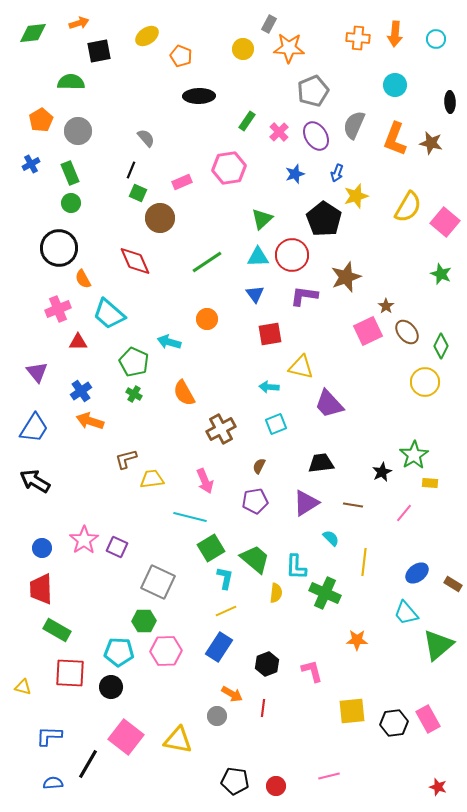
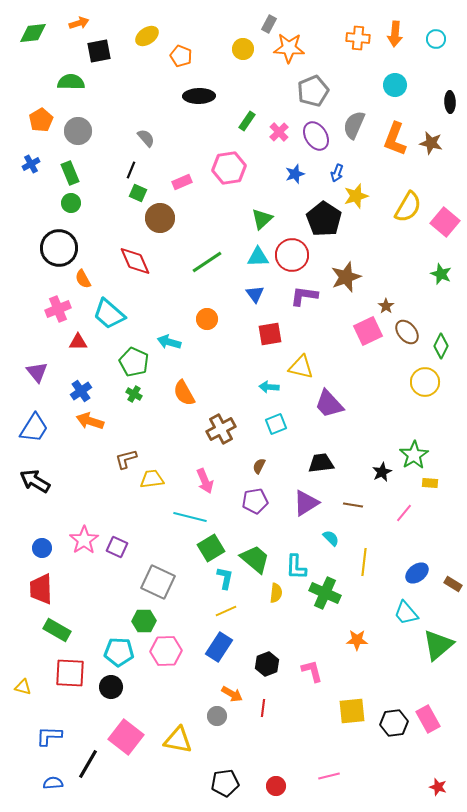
black pentagon at (235, 781): moved 10 px left, 2 px down; rotated 16 degrees counterclockwise
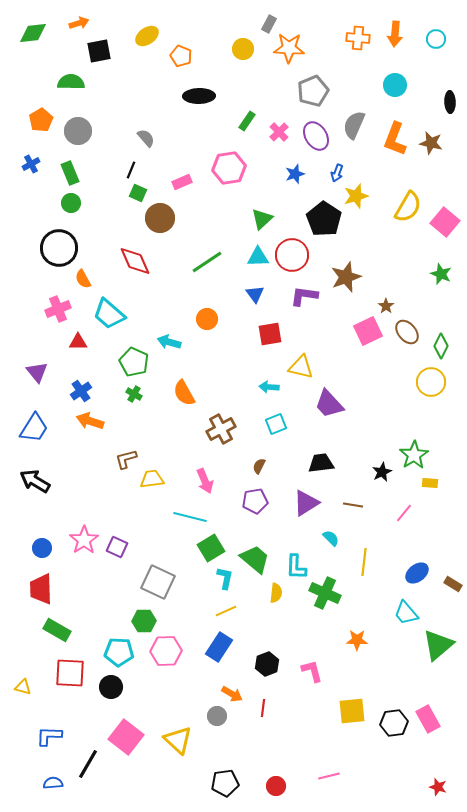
yellow circle at (425, 382): moved 6 px right
yellow triangle at (178, 740): rotated 32 degrees clockwise
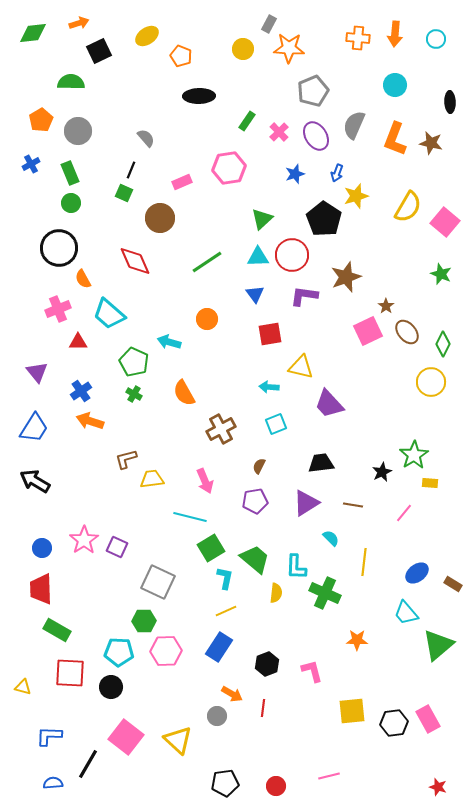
black square at (99, 51): rotated 15 degrees counterclockwise
green square at (138, 193): moved 14 px left
green diamond at (441, 346): moved 2 px right, 2 px up
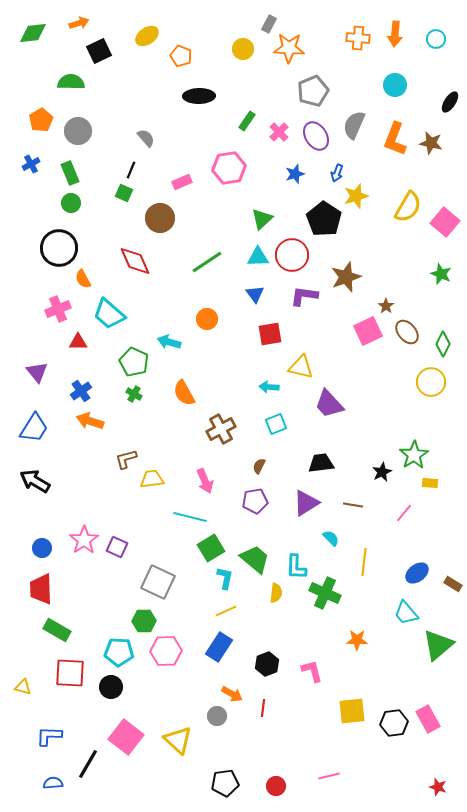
black ellipse at (450, 102): rotated 35 degrees clockwise
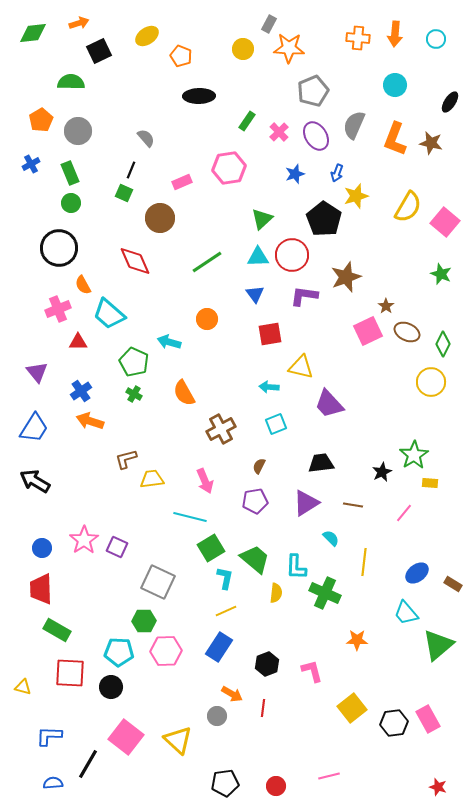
orange semicircle at (83, 279): moved 6 px down
brown ellipse at (407, 332): rotated 25 degrees counterclockwise
yellow square at (352, 711): moved 3 px up; rotated 32 degrees counterclockwise
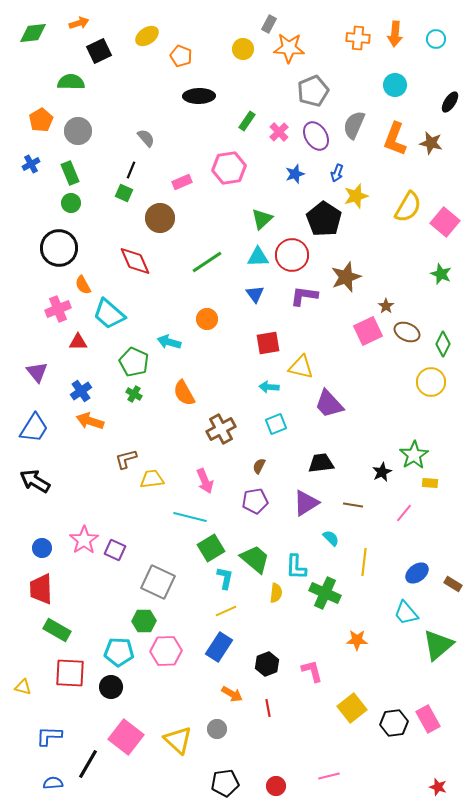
red square at (270, 334): moved 2 px left, 9 px down
purple square at (117, 547): moved 2 px left, 3 px down
red line at (263, 708): moved 5 px right; rotated 18 degrees counterclockwise
gray circle at (217, 716): moved 13 px down
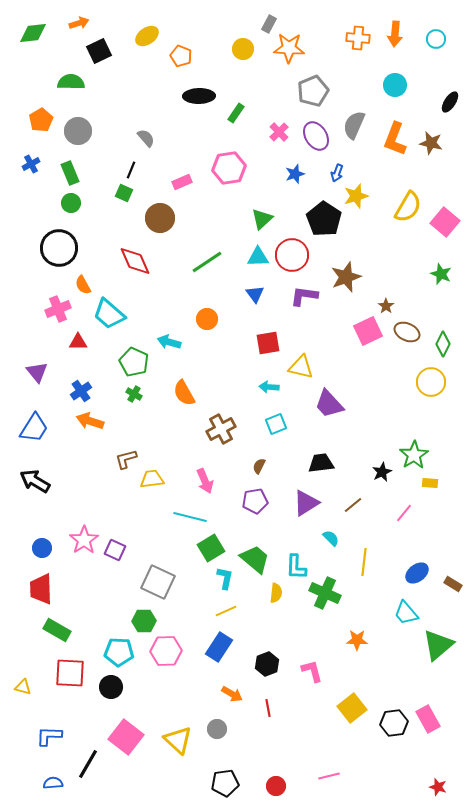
green rectangle at (247, 121): moved 11 px left, 8 px up
brown line at (353, 505): rotated 48 degrees counterclockwise
